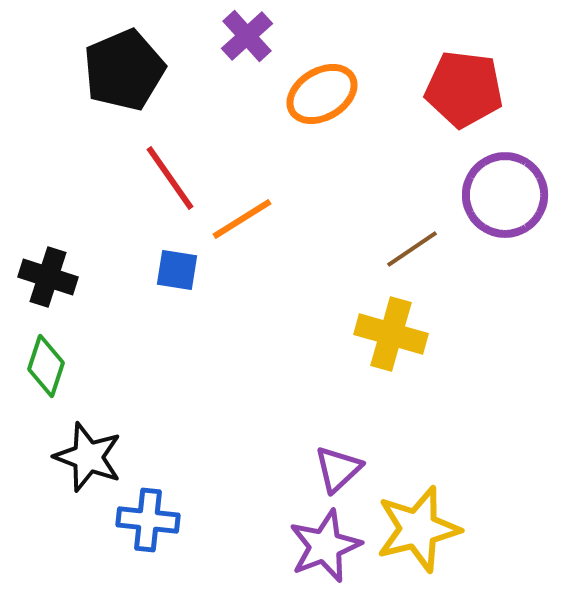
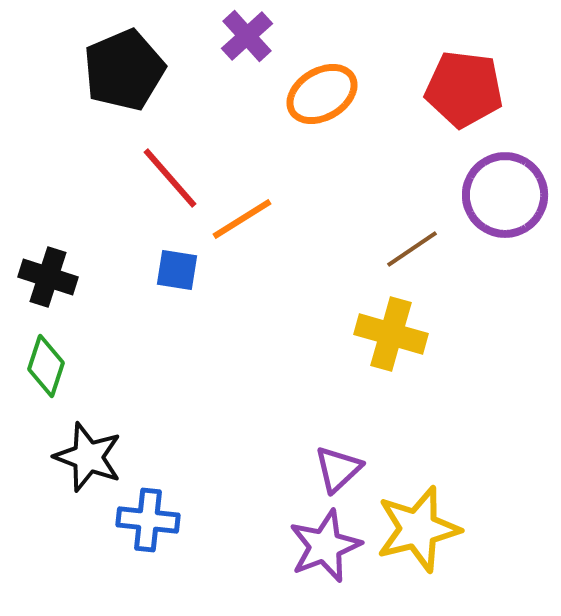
red line: rotated 6 degrees counterclockwise
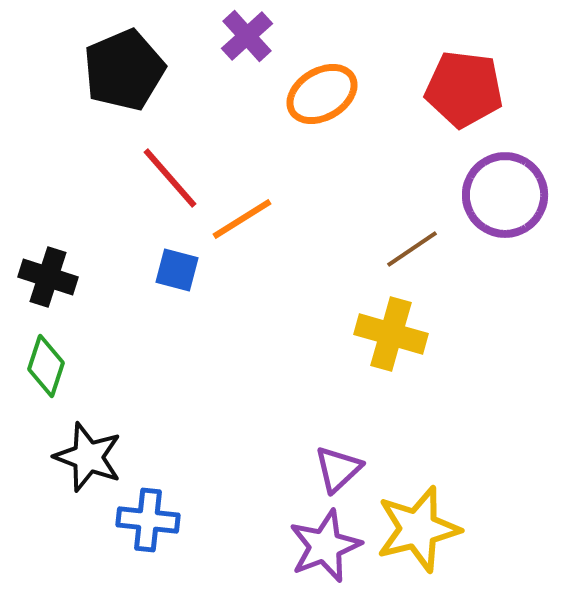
blue square: rotated 6 degrees clockwise
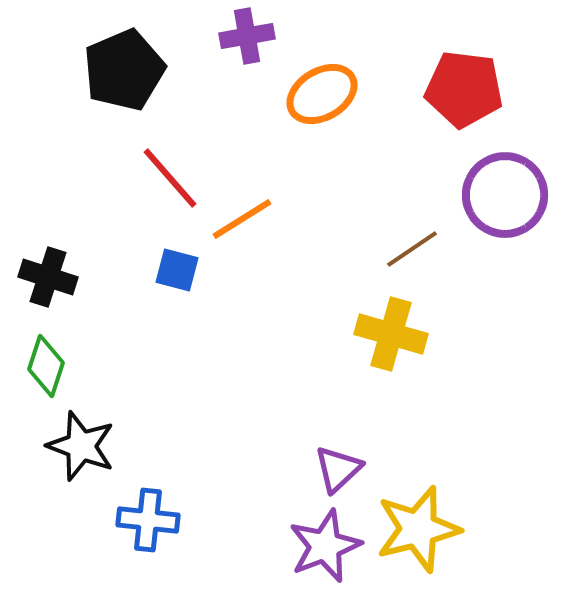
purple cross: rotated 32 degrees clockwise
black star: moved 7 px left, 11 px up
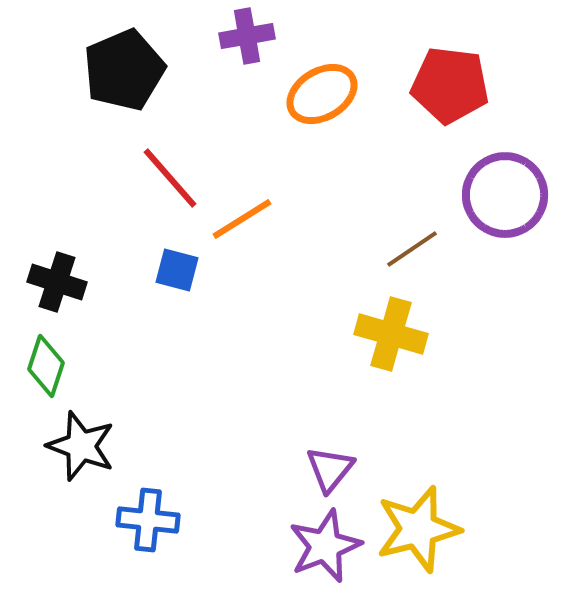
red pentagon: moved 14 px left, 4 px up
black cross: moved 9 px right, 5 px down
purple triangle: moved 8 px left; rotated 8 degrees counterclockwise
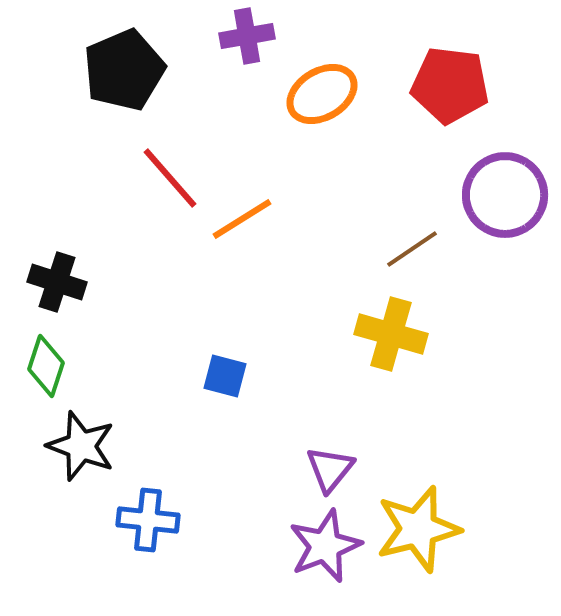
blue square: moved 48 px right, 106 px down
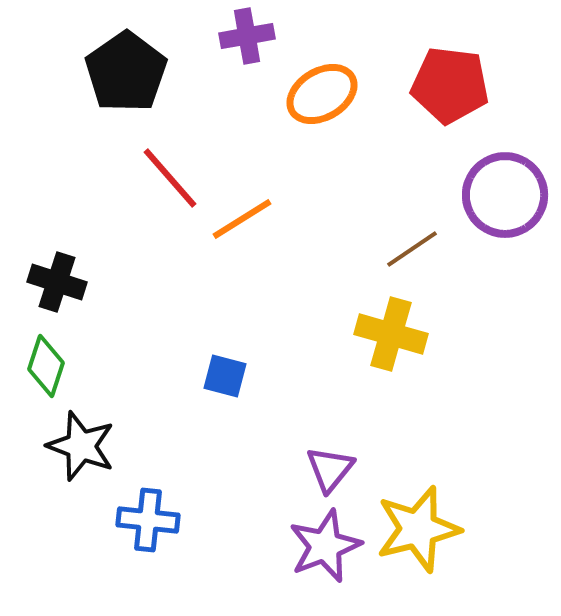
black pentagon: moved 2 px right, 2 px down; rotated 12 degrees counterclockwise
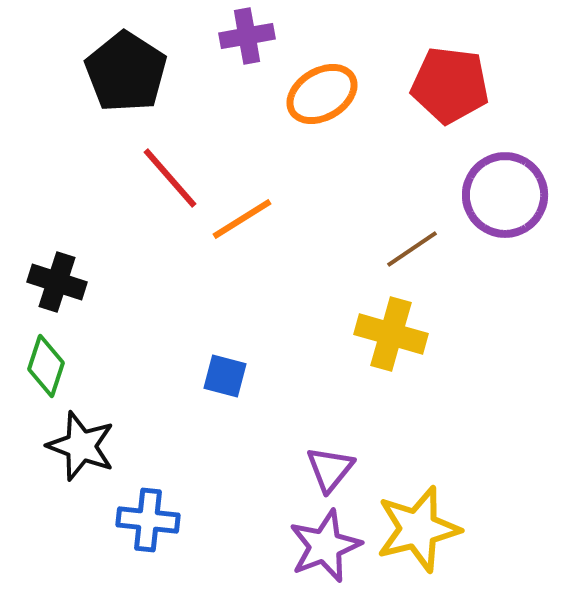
black pentagon: rotated 4 degrees counterclockwise
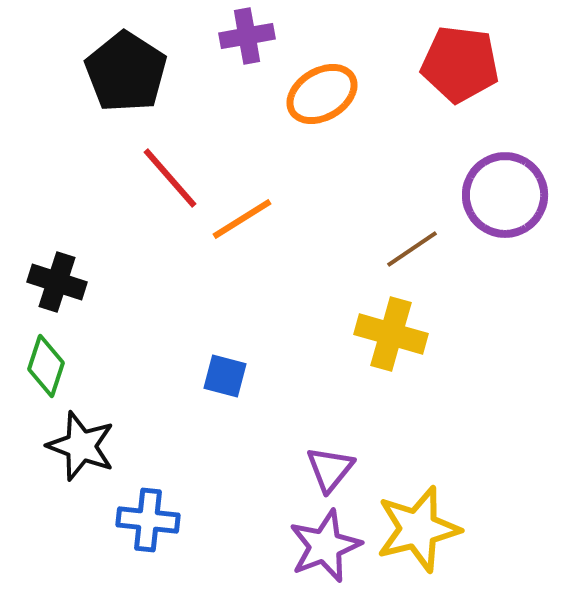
red pentagon: moved 10 px right, 21 px up
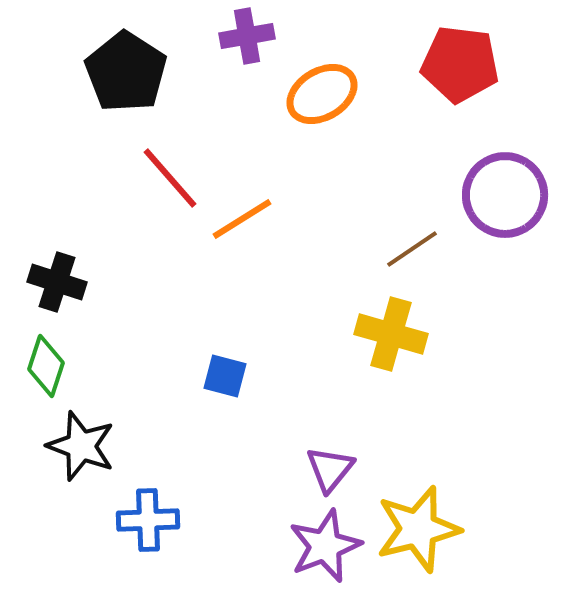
blue cross: rotated 8 degrees counterclockwise
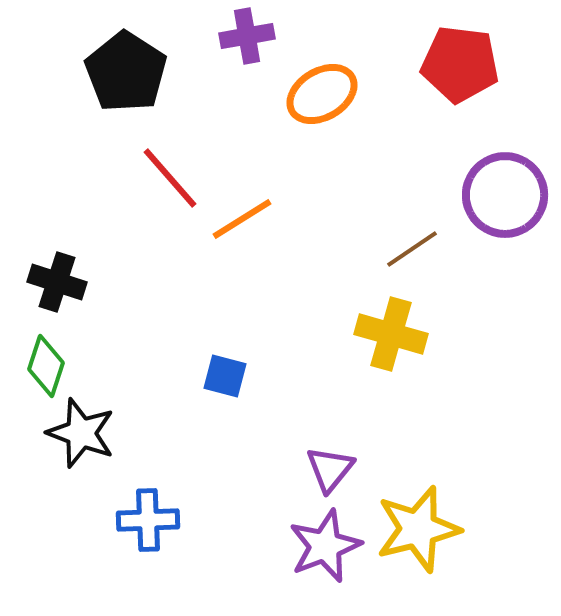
black star: moved 13 px up
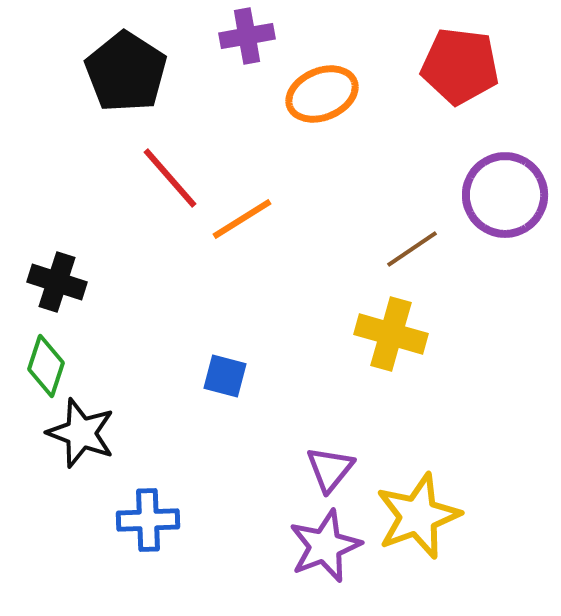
red pentagon: moved 2 px down
orange ellipse: rotated 8 degrees clockwise
yellow star: moved 13 px up; rotated 6 degrees counterclockwise
